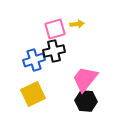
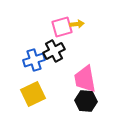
pink square: moved 7 px right, 2 px up
black cross: rotated 15 degrees counterclockwise
pink trapezoid: rotated 48 degrees counterclockwise
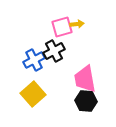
blue cross: rotated 10 degrees counterclockwise
yellow square: rotated 15 degrees counterclockwise
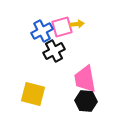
blue cross: moved 8 px right, 29 px up
yellow square: rotated 35 degrees counterclockwise
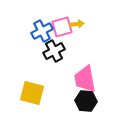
yellow square: moved 1 px left, 1 px up
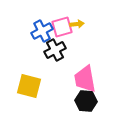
black cross: moved 1 px right, 1 px up
yellow square: moved 3 px left, 7 px up
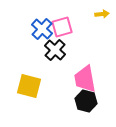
yellow arrow: moved 25 px right, 10 px up
blue cross: moved 2 px up; rotated 20 degrees counterclockwise
black cross: rotated 20 degrees counterclockwise
black hexagon: rotated 10 degrees clockwise
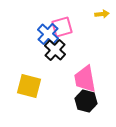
blue cross: moved 6 px right, 5 px down
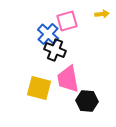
pink square: moved 5 px right, 6 px up
black cross: rotated 20 degrees counterclockwise
pink trapezoid: moved 17 px left
yellow square: moved 10 px right, 2 px down
black hexagon: moved 1 px right; rotated 10 degrees counterclockwise
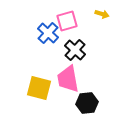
yellow arrow: rotated 24 degrees clockwise
blue cross: moved 1 px up
black cross: moved 20 px right; rotated 20 degrees clockwise
black hexagon: moved 2 px down; rotated 10 degrees counterclockwise
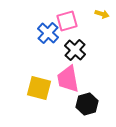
black hexagon: moved 1 px down; rotated 10 degrees counterclockwise
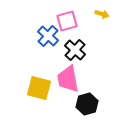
blue cross: moved 3 px down
